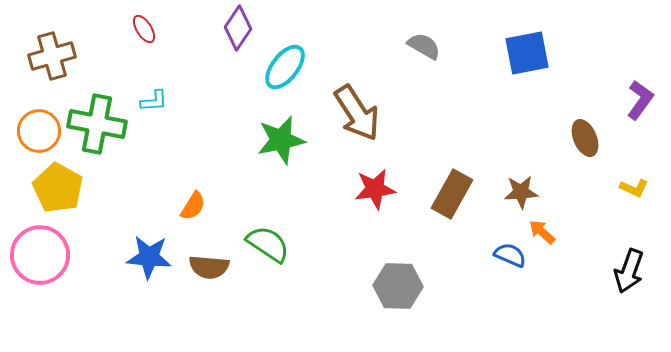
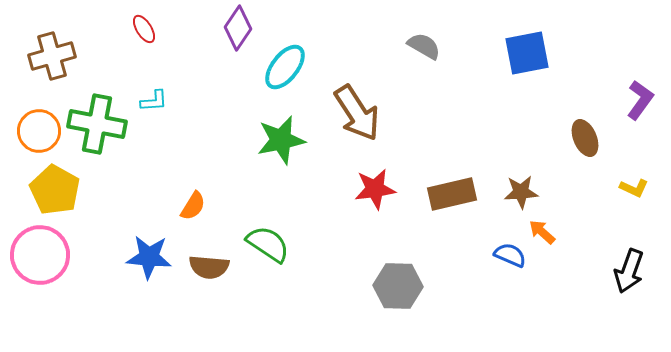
yellow pentagon: moved 3 px left, 2 px down
brown rectangle: rotated 48 degrees clockwise
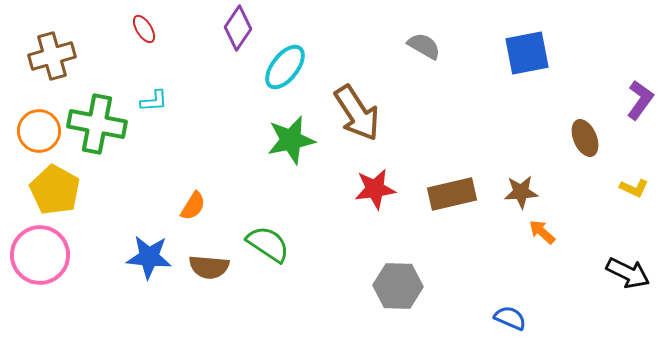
green star: moved 10 px right
blue semicircle: moved 63 px down
black arrow: moved 1 px left, 2 px down; rotated 84 degrees counterclockwise
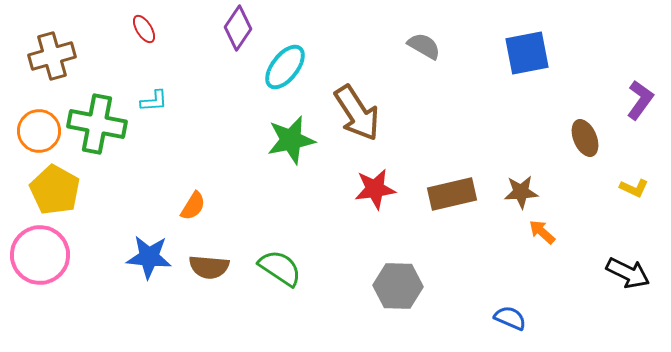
green semicircle: moved 12 px right, 24 px down
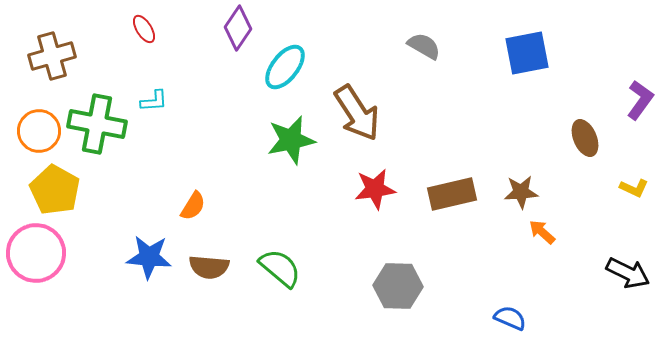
pink circle: moved 4 px left, 2 px up
green semicircle: rotated 6 degrees clockwise
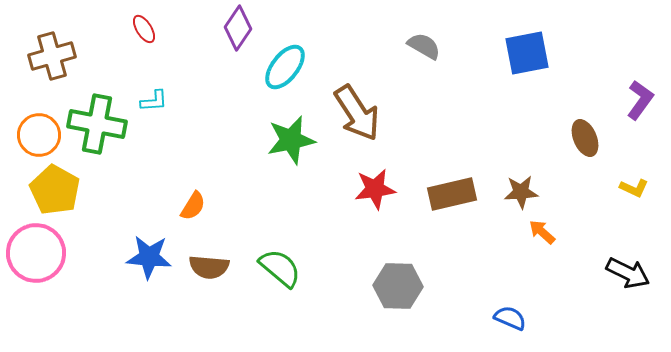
orange circle: moved 4 px down
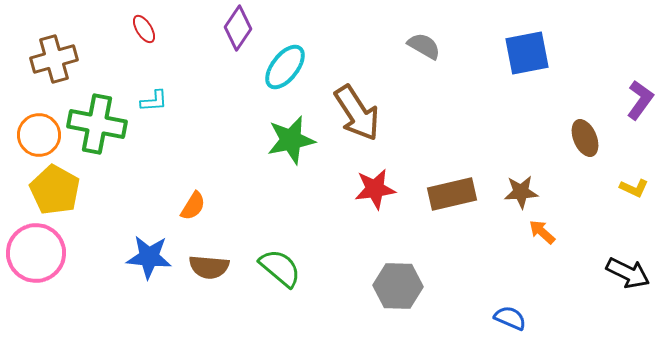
brown cross: moved 2 px right, 3 px down
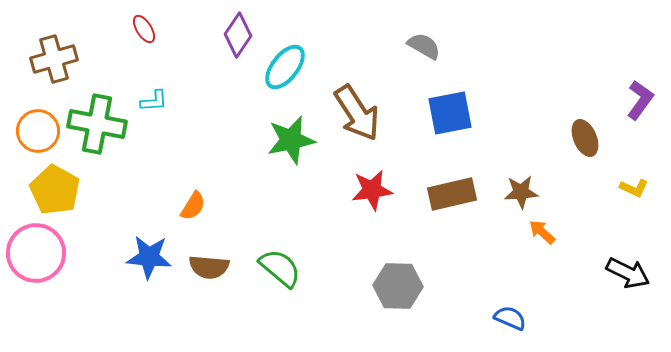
purple diamond: moved 7 px down
blue square: moved 77 px left, 60 px down
orange circle: moved 1 px left, 4 px up
red star: moved 3 px left, 1 px down
